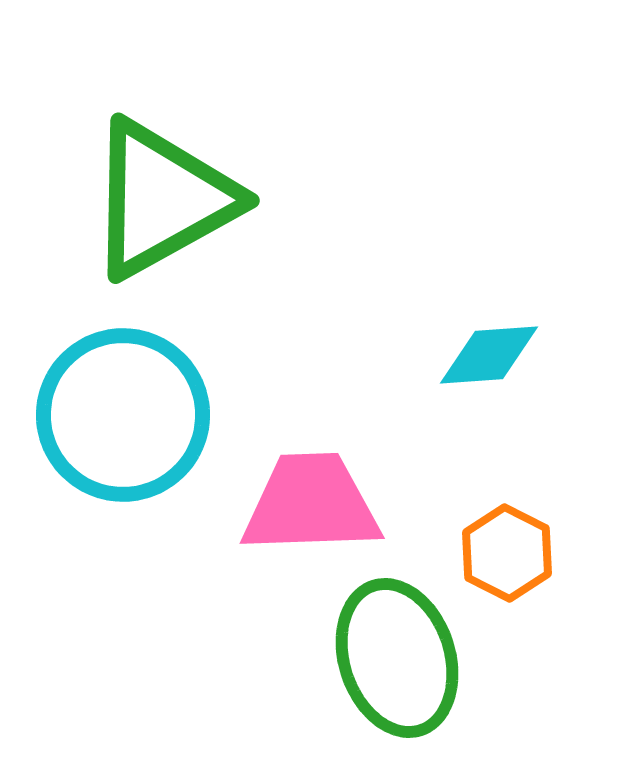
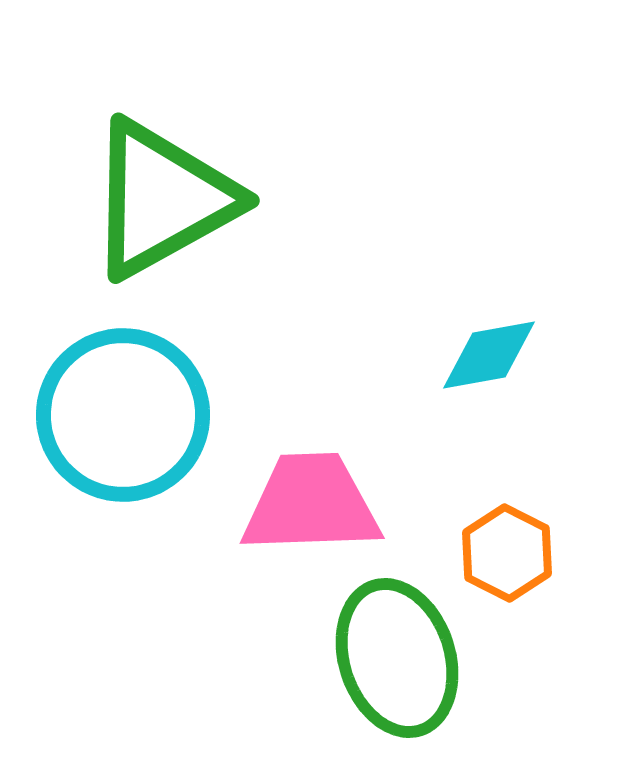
cyan diamond: rotated 6 degrees counterclockwise
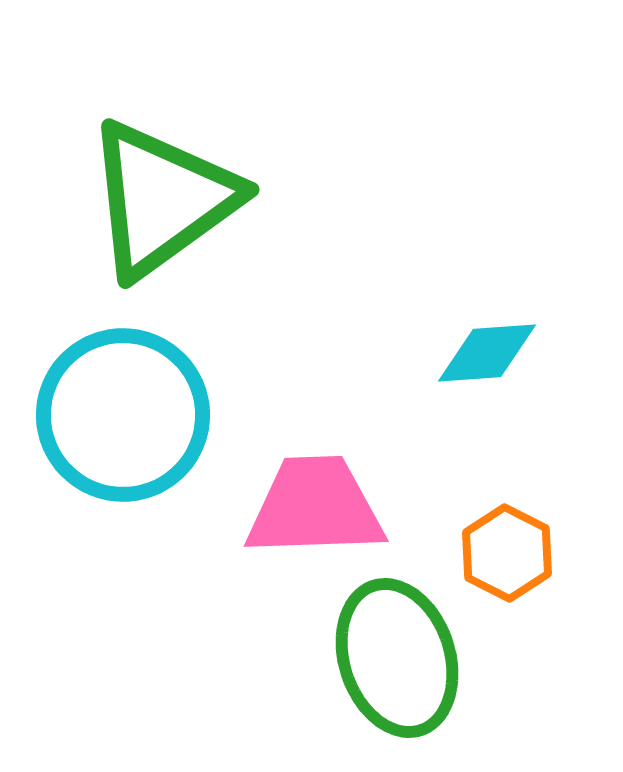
green triangle: rotated 7 degrees counterclockwise
cyan diamond: moved 2 px left, 2 px up; rotated 6 degrees clockwise
pink trapezoid: moved 4 px right, 3 px down
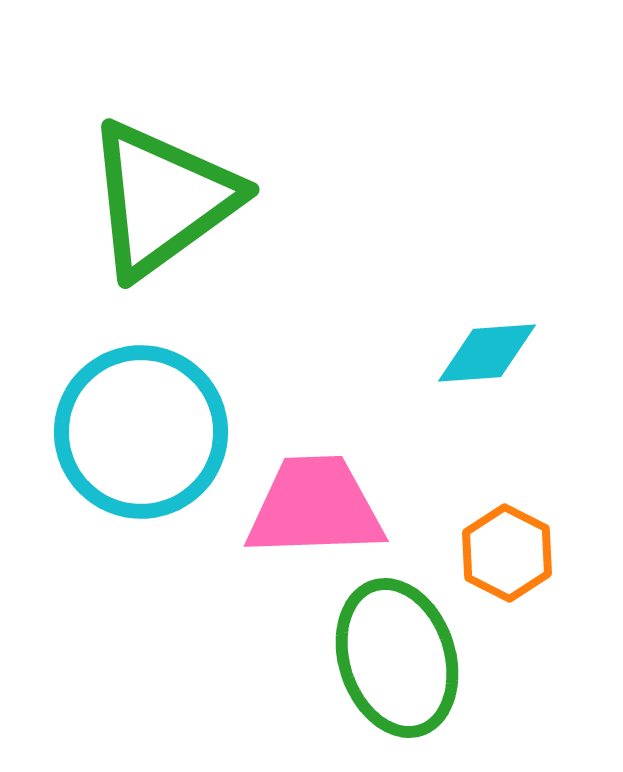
cyan circle: moved 18 px right, 17 px down
